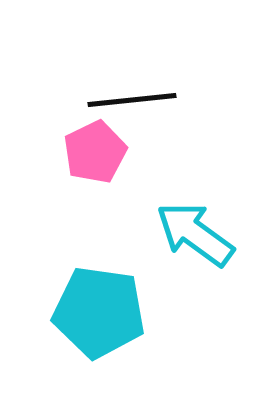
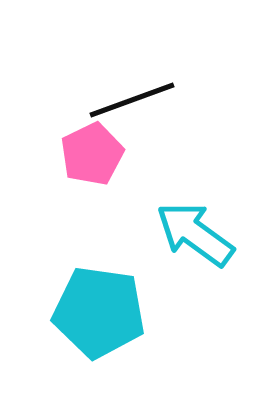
black line: rotated 14 degrees counterclockwise
pink pentagon: moved 3 px left, 2 px down
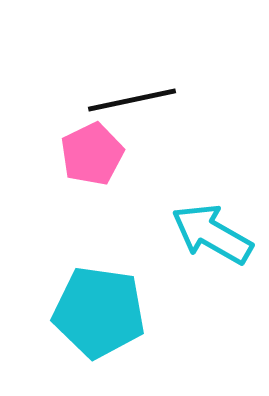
black line: rotated 8 degrees clockwise
cyan arrow: moved 17 px right; rotated 6 degrees counterclockwise
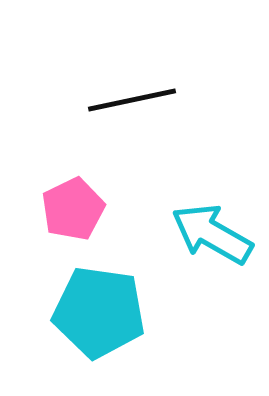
pink pentagon: moved 19 px left, 55 px down
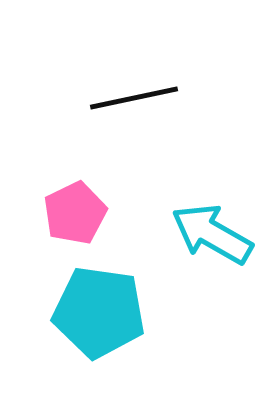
black line: moved 2 px right, 2 px up
pink pentagon: moved 2 px right, 4 px down
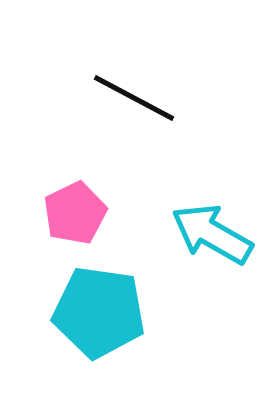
black line: rotated 40 degrees clockwise
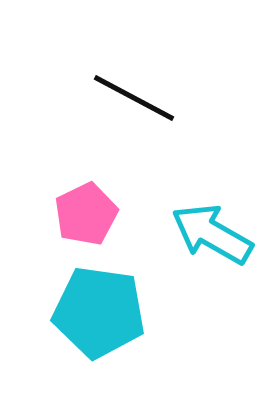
pink pentagon: moved 11 px right, 1 px down
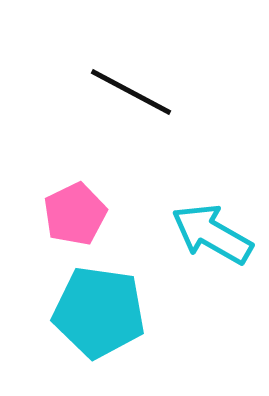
black line: moved 3 px left, 6 px up
pink pentagon: moved 11 px left
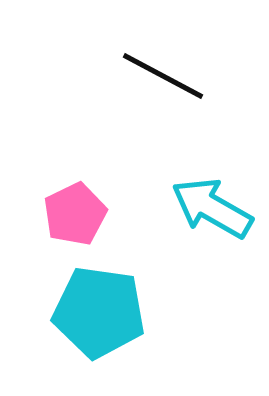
black line: moved 32 px right, 16 px up
cyan arrow: moved 26 px up
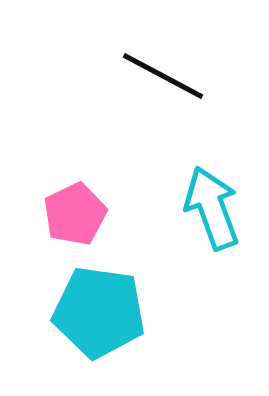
cyan arrow: rotated 40 degrees clockwise
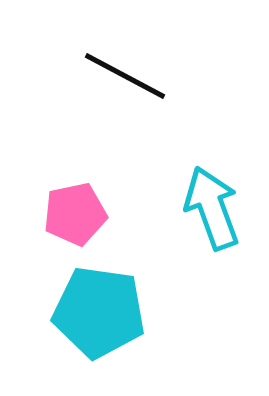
black line: moved 38 px left
pink pentagon: rotated 14 degrees clockwise
